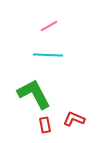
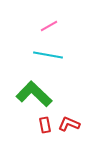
cyan line: rotated 8 degrees clockwise
green L-shape: rotated 18 degrees counterclockwise
red L-shape: moved 5 px left, 5 px down
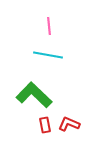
pink line: rotated 66 degrees counterclockwise
green L-shape: moved 1 px down
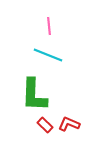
cyan line: rotated 12 degrees clockwise
green L-shape: rotated 132 degrees counterclockwise
red rectangle: rotated 35 degrees counterclockwise
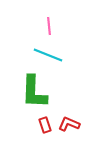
green L-shape: moved 3 px up
red rectangle: rotated 28 degrees clockwise
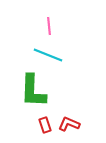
green L-shape: moved 1 px left, 1 px up
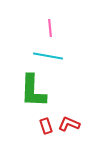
pink line: moved 1 px right, 2 px down
cyan line: moved 1 px down; rotated 12 degrees counterclockwise
red rectangle: moved 1 px right, 1 px down
